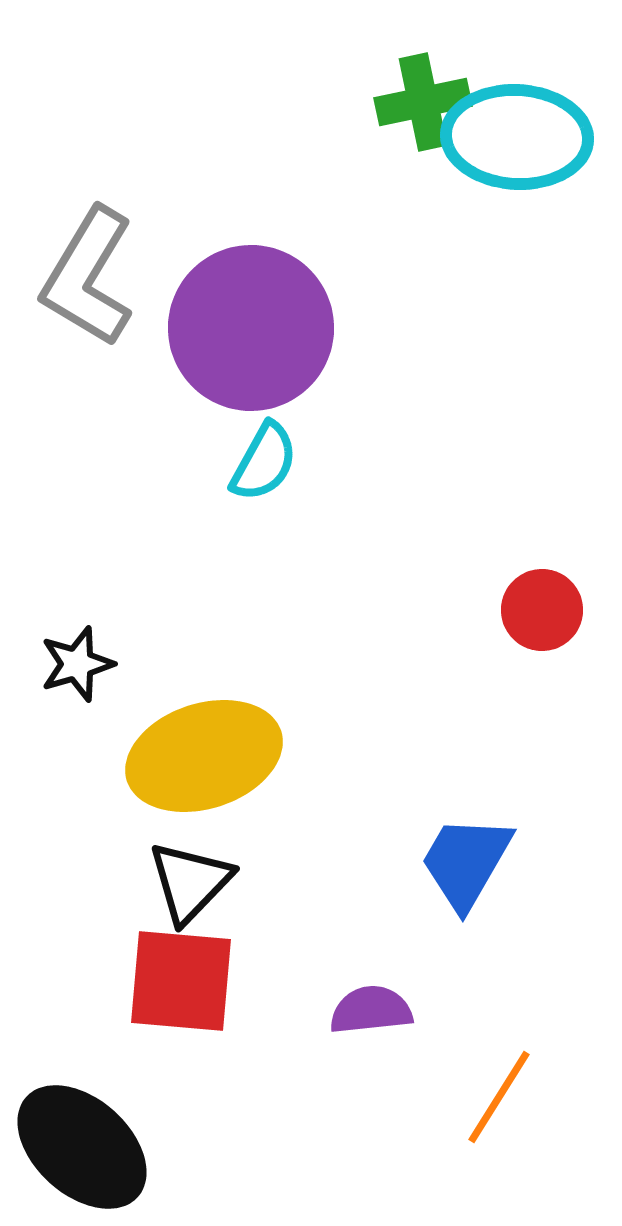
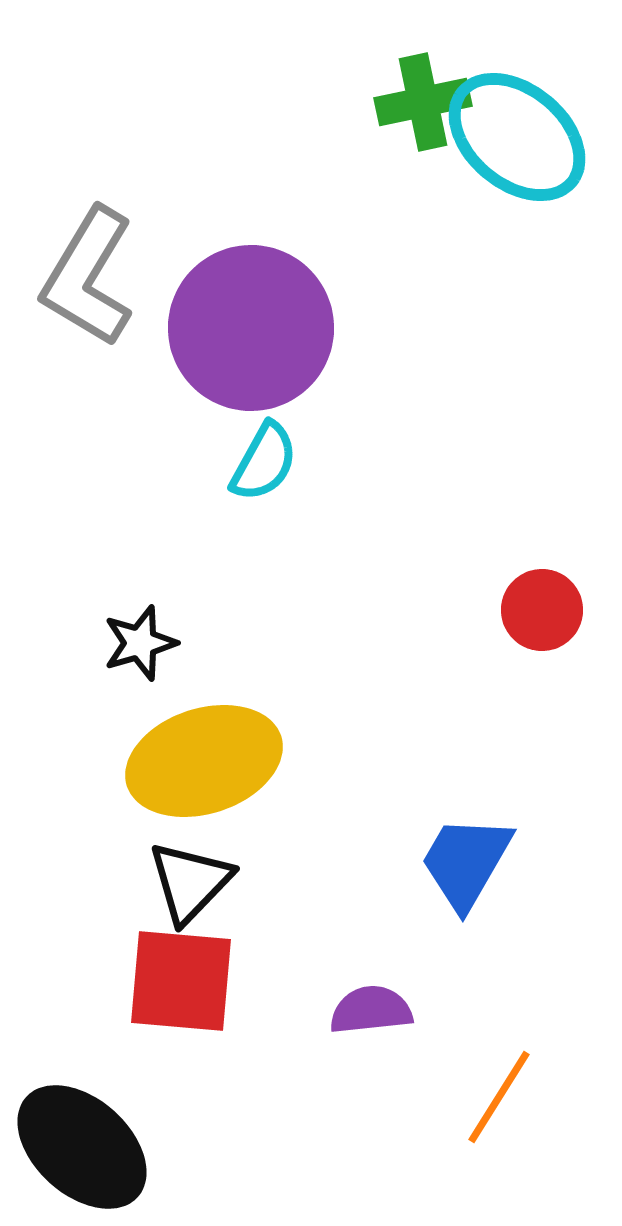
cyan ellipse: rotated 37 degrees clockwise
black star: moved 63 px right, 21 px up
yellow ellipse: moved 5 px down
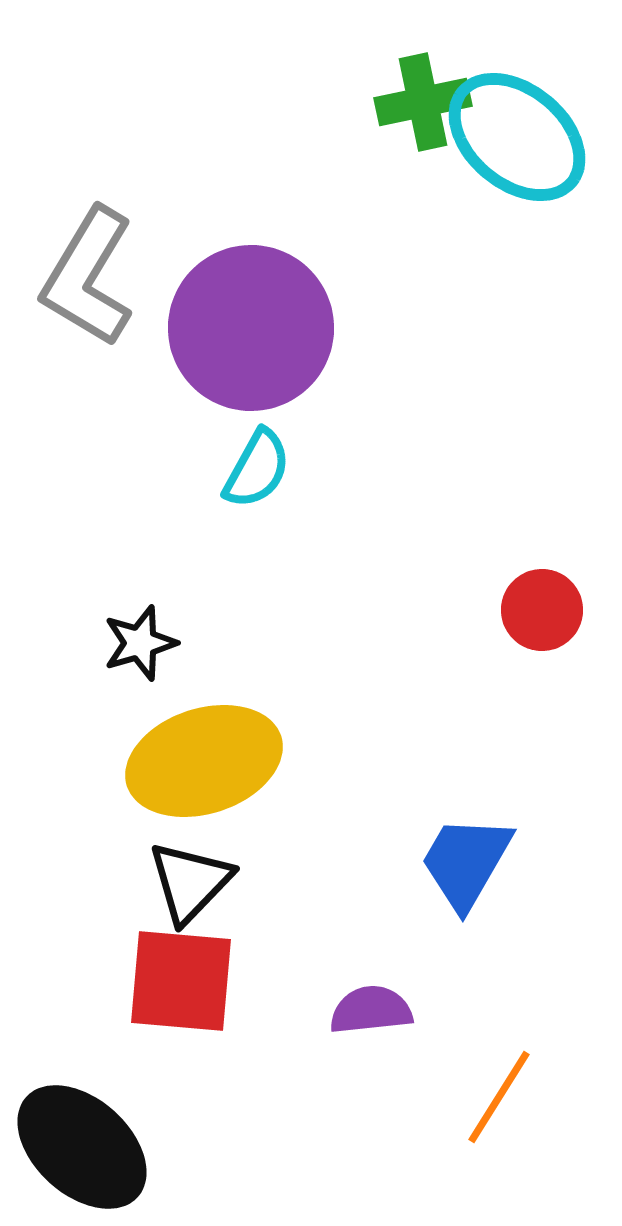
cyan semicircle: moved 7 px left, 7 px down
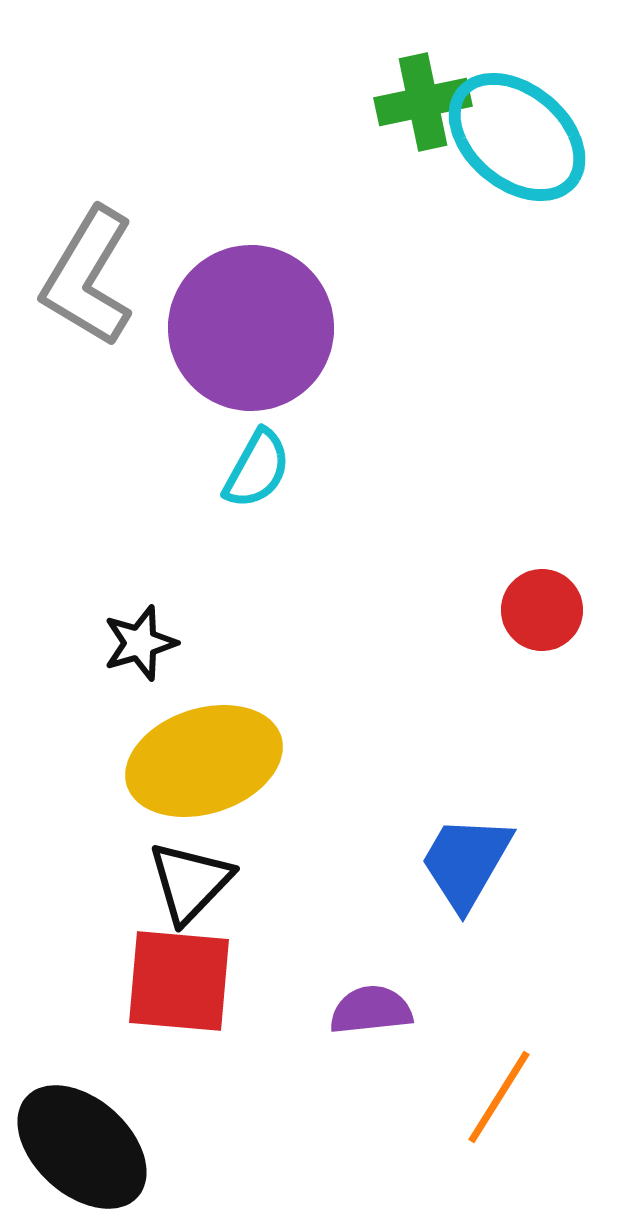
red square: moved 2 px left
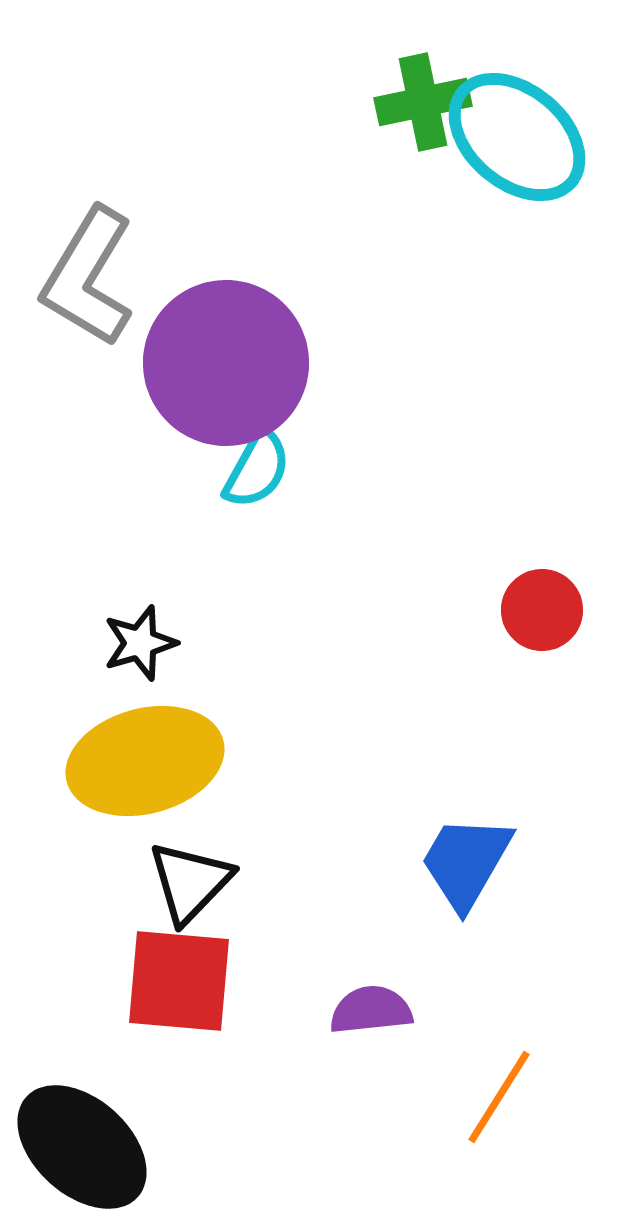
purple circle: moved 25 px left, 35 px down
yellow ellipse: moved 59 px left; rotated 3 degrees clockwise
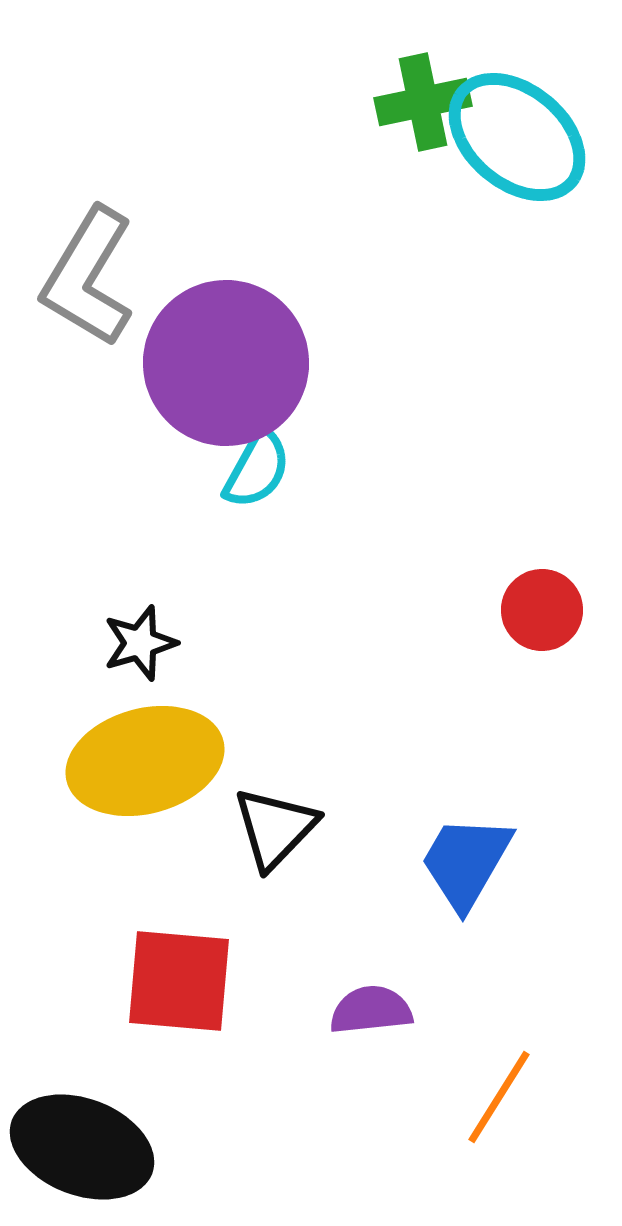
black triangle: moved 85 px right, 54 px up
black ellipse: rotated 21 degrees counterclockwise
